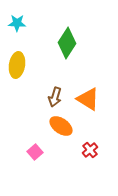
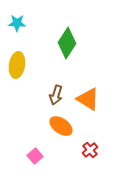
brown arrow: moved 1 px right, 2 px up
pink square: moved 4 px down
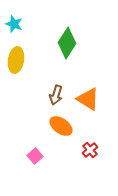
cyan star: moved 3 px left, 1 px down; rotated 18 degrees clockwise
yellow ellipse: moved 1 px left, 5 px up
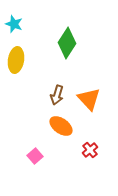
brown arrow: moved 1 px right
orange triangle: moved 1 px right; rotated 15 degrees clockwise
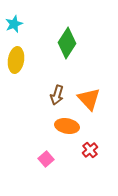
cyan star: rotated 30 degrees clockwise
orange ellipse: moved 6 px right; rotated 25 degrees counterclockwise
pink square: moved 11 px right, 3 px down
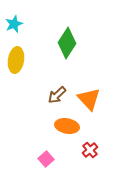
brown arrow: rotated 30 degrees clockwise
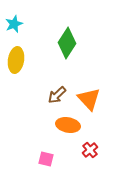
orange ellipse: moved 1 px right, 1 px up
pink square: rotated 35 degrees counterclockwise
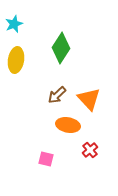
green diamond: moved 6 px left, 5 px down
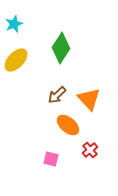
yellow ellipse: rotated 35 degrees clockwise
orange ellipse: rotated 30 degrees clockwise
pink square: moved 5 px right
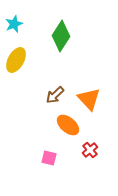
green diamond: moved 12 px up
yellow ellipse: rotated 15 degrees counterclockwise
brown arrow: moved 2 px left
pink square: moved 2 px left, 1 px up
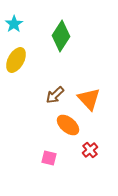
cyan star: rotated 12 degrees counterclockwise
